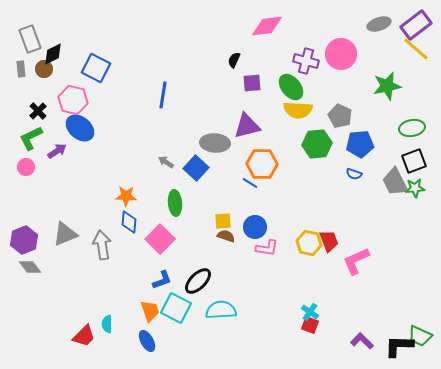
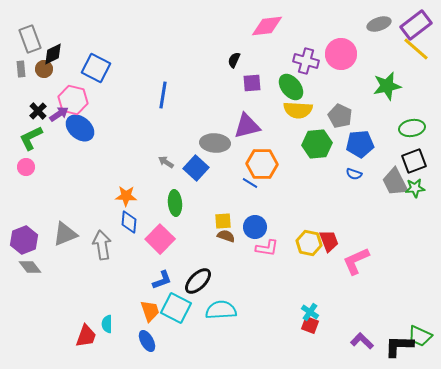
purple arrow at (57, 151): moved 2 px right, 37 px up
red trapezoid at (84, 336): moved 2 px right; rotated 25 degrees counterclockwise
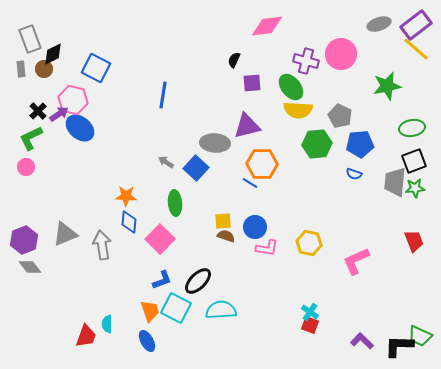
gray trapezoid at (395, 182): rotated 32 degrees clockwise
red trapezoid at (329, 241): moved 85 px right
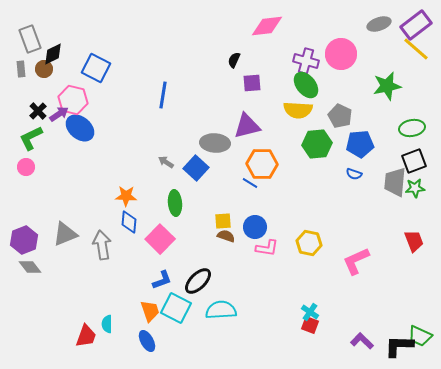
green ellipse at (291, 87): moved 15 px right, 2 px up
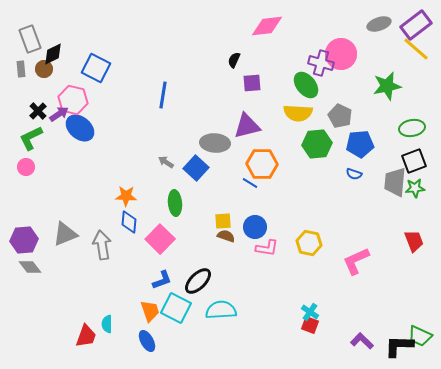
purple cross at (306, 61): moved 15 px right, 2 px down
yellow semicircle at (298, 110): moved 3 px down
purple hexagon at (24, 240): rotated 16 degrees clockwise
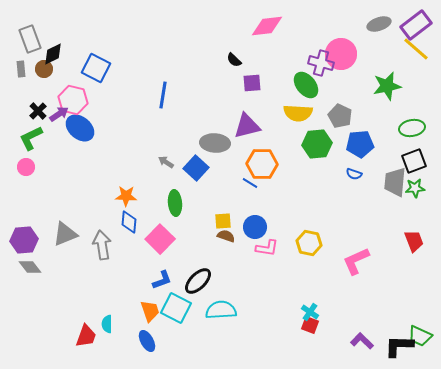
black semicircle at (234, 60): rotated 70 degrees counterclockwise
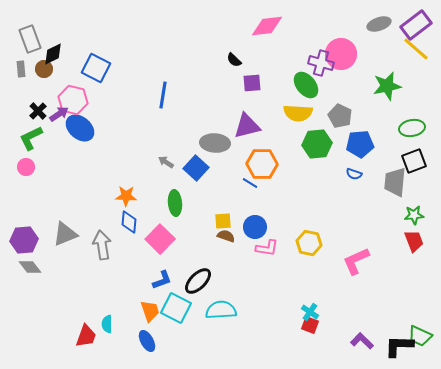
green star at (415, 188): moved 1 px left, 27 px down
